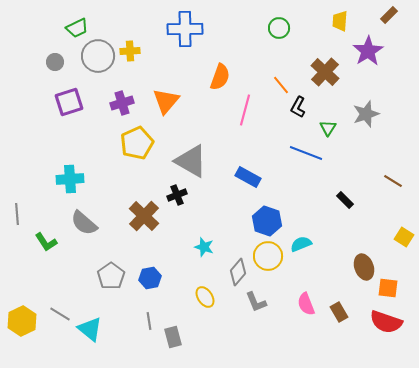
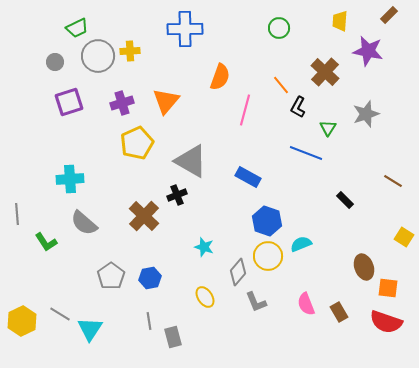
purple star at (368, 51): rotated 28 degrees counterclockwise
cyan triangle at (90, 329): rotated 24 degrees clockwise
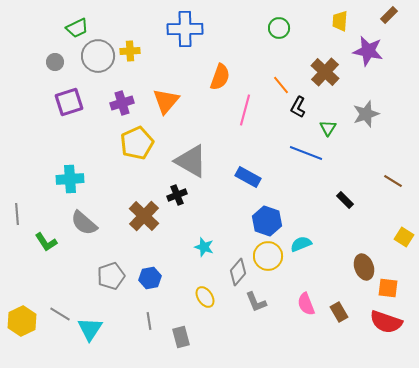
gray pentagon at (111, 276): rotated 16 degrees clockwise
gray rectangle at (173, 337): moved 8 px right
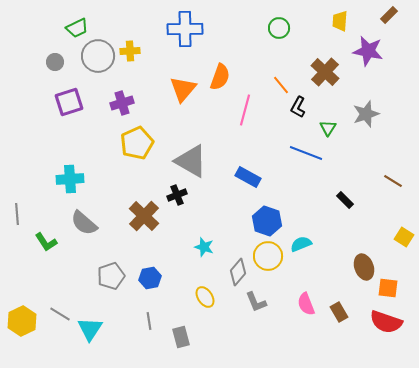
orange triangle at (166, 101): moved 17 px right, 12 px up
